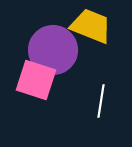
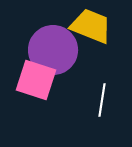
white line: moved 1 px right, 1 px up
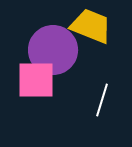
pink square: rotated 18 degrees counterclockwise
white line: rotated 8 degrees clockwise
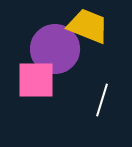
yellow trapezoid: moved 3 px left
purple circle: moved 2 px right, 1 px up
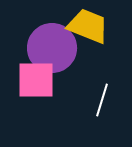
purple circle: moved 3 px left, 1 px up
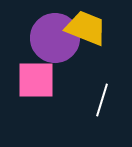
yellow trapezoid: moved 2 px left, 2 px down
purple circle: moved 3 px right, 10 px up
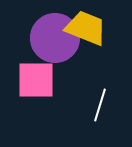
white line: moved 2 px left, 5 px down
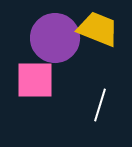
yellow trapezoid: moved 12 px right, 1 px down
pink square: moved 1 px left
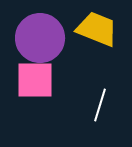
yellow trapezoid: moved 1 px left
purple circle: moved 15 px left
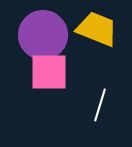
purple circle: moved 3 px right, 3 px up
pink square: moved 14 px right, 8 px up
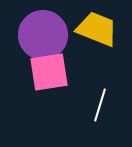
pink square: rotated 9 degrees counterclockwise
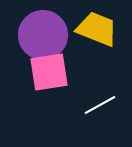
white line: rotated 44 degrees clockwise
